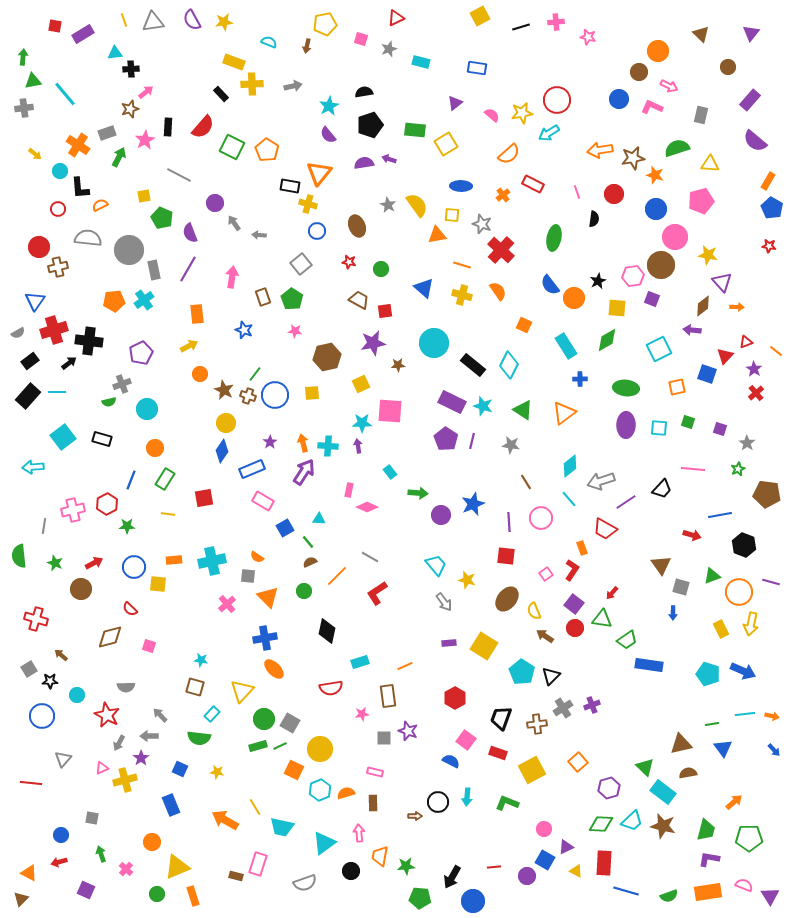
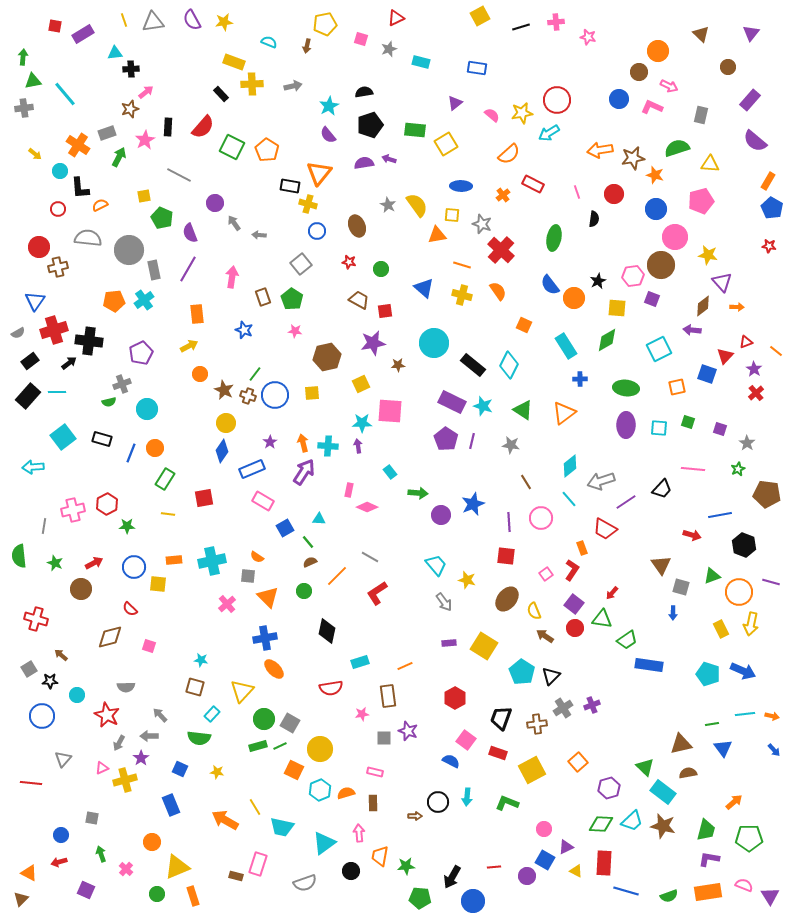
blue line at (131, 480): moved 27 px up
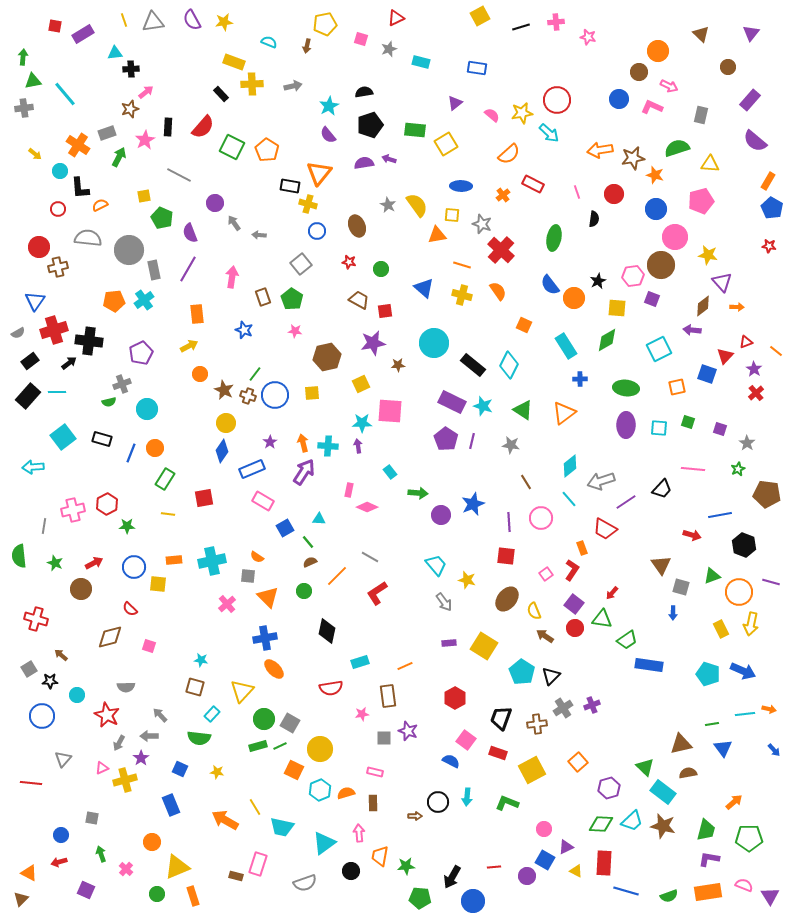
cyan arrow at (549, 133): rotated 105 degrees counterclockwise
orange arrow at (772, 716): moved 3 px left, 7 px up
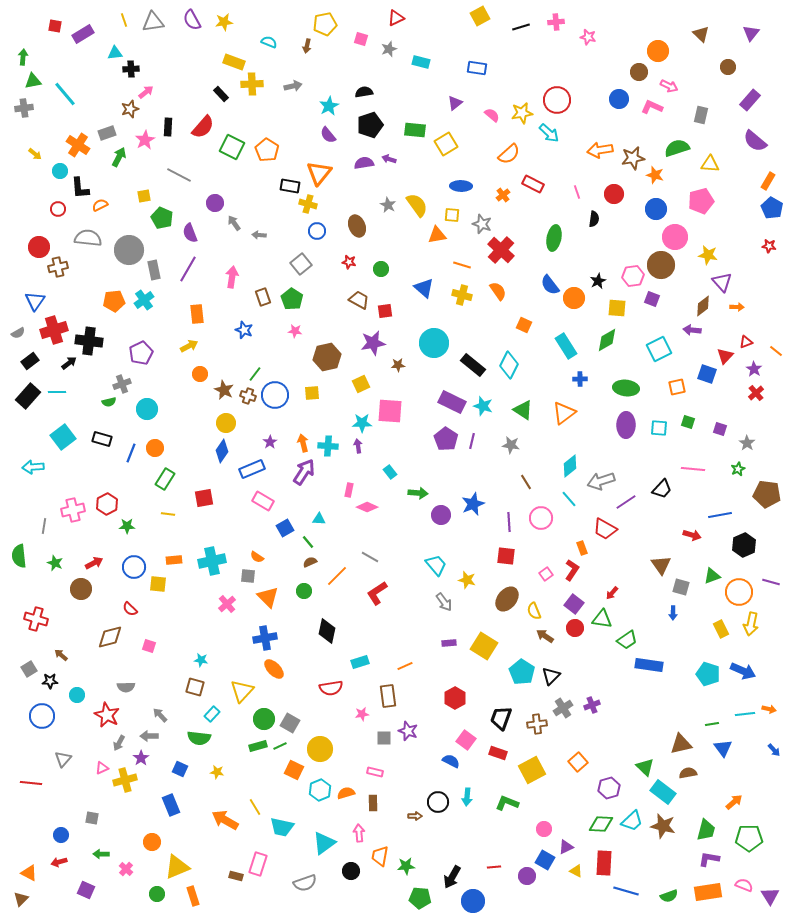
black hexagon at (744, 545): rotated 15 degrees clockwise
green arrow at (101, 854): rotated 70 degrees counterclockwise
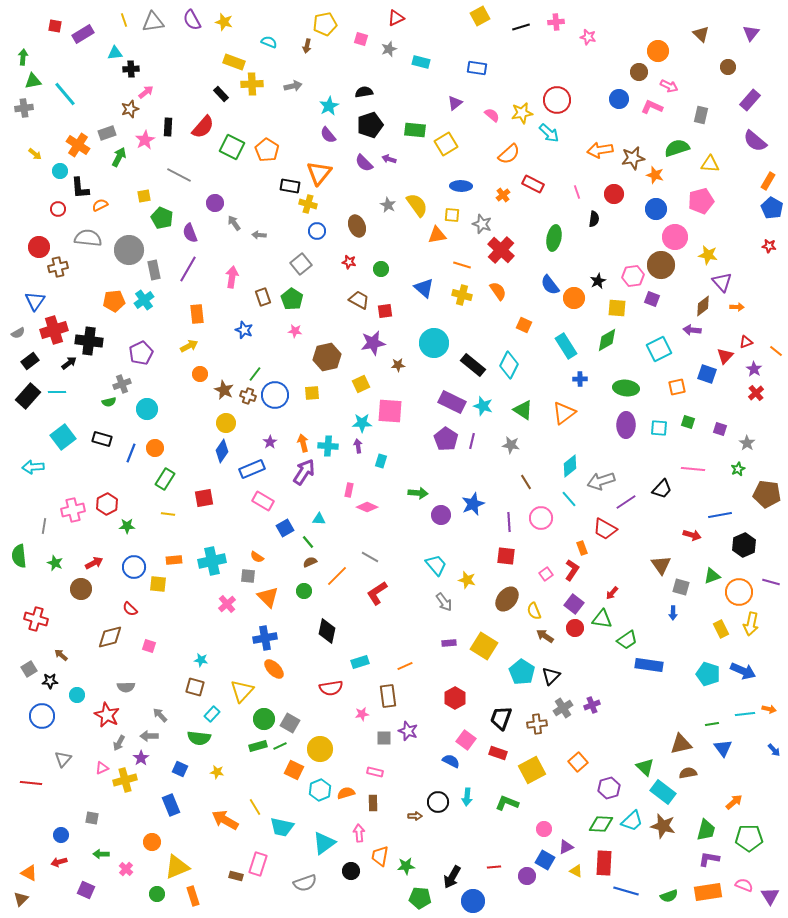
yellow star at (224, 22): rotated 24 degrees clockwise
purple semicircle at (364, 163): rotated 126 degrees counterclockwise
cyan rectangle at (390, 472): moved 9 px left, 11 px up; rotated 56 degrees clockwise
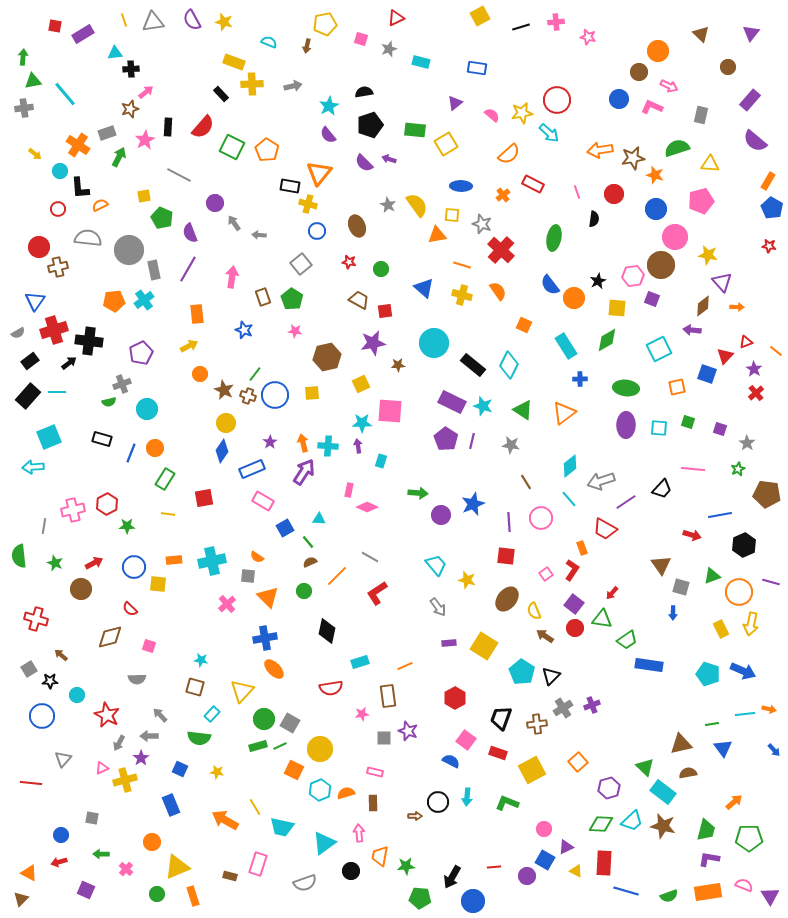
cyan square at (63, 437): moved 14 px left; rotated 15 degrees clockwise
gray arrow at (444, 602): moved 6 px left, 5 px down
gray semicircle at (126, 687): moved 11 px right, 8 px up
brown rectangle at (236, 876): moved 6 px left
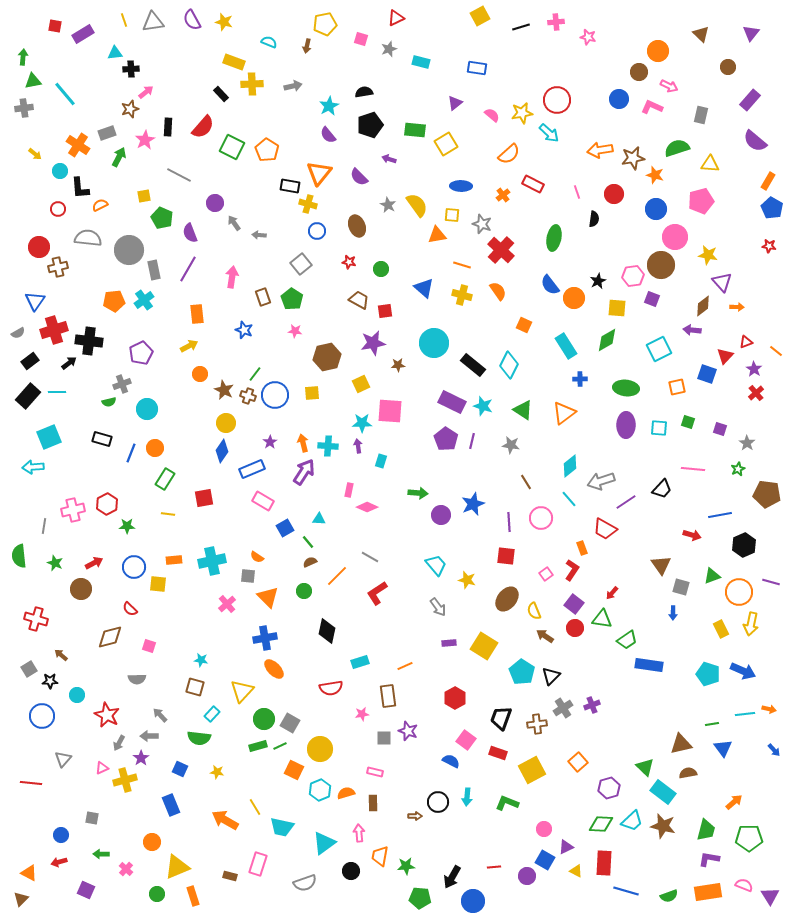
purple semicircle at (364, 163): moved 5 px left, 14 px down
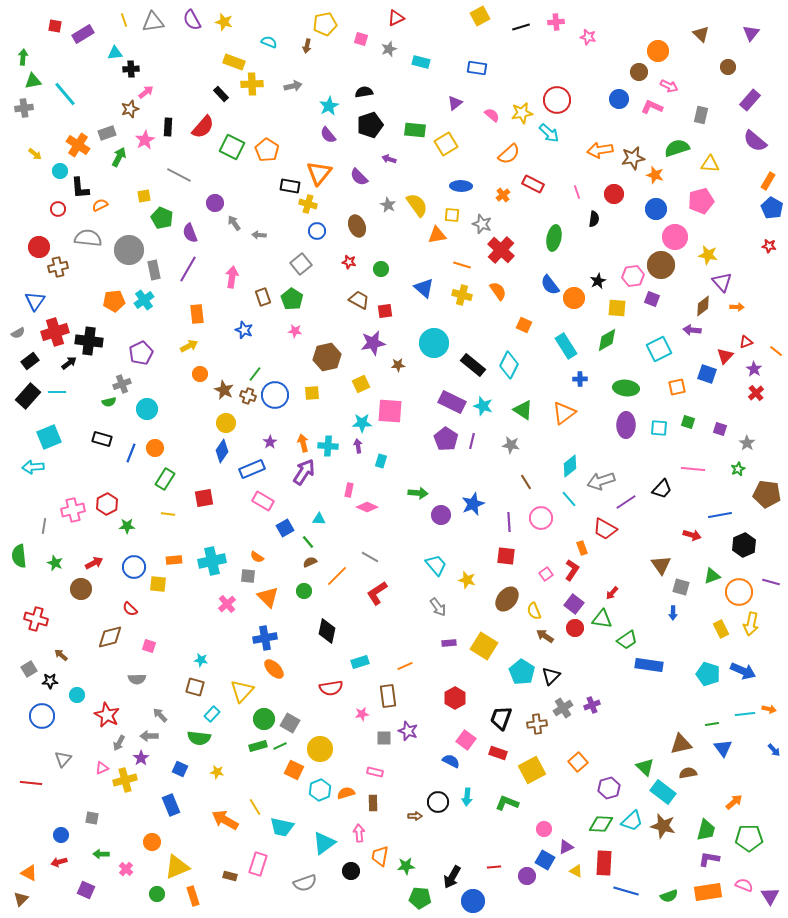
red cross at (54, 330): moved 1 px right, 2 px down
